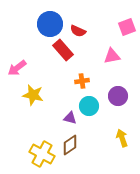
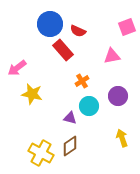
orange cross: rotated 24 degrees counterclockwise
yellow star: moved 1 px left, 1 px up
brown diamond: moved 1 px down
yellow cross: moved 1 px left, 1 px up
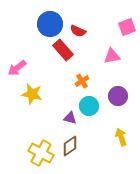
yellow arrow: moved 1 px left, 1 px up
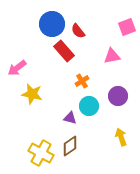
blue circle: moved 2 px right
red semicircle: rotated 28 degrees clockwise
red rectangle: moved 1 px right, 1 px down
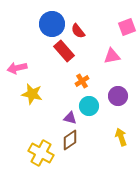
pink arrow: rotated 24 degrees clockwise
brown diamond: moved 6 px up
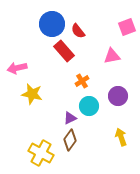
purple triangle: rotated 40 degrees counterclockwise
brown diamond: rotated 20 degrees counterclockwise
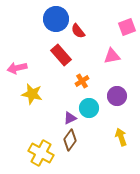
blue circle: moved 4 px right, 5 px up
red rectangle: moved 3 px left, 4 px down
purple circle: moved 1 px left
cyan circle: moved 2 px down
